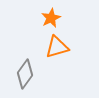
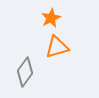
gray diamond: moved 2 px up
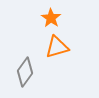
orange star: rotated 12 degrees counterclockwise
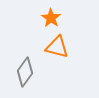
orange triangle: rotated 30 degrees clockwise
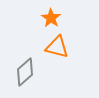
gray diamond: rotated 12 degrees clockwise
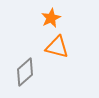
orange star: rotated 12 degrees clockwise
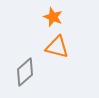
orange star: moved 2 px right, 1 px up; rotated 24 degrees counterclockwise
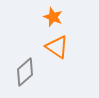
orange triangle: rotated 20 degrees clockwise
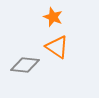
gray diamond: moved 7 px up; rotated 48 degrees clockwise
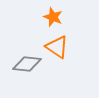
gray diamond: moved 2 px right, 1 px up
